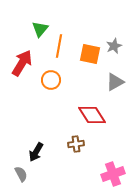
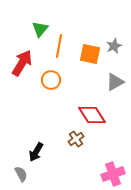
brown cross: moved 5 px up; rotated 28 degrees counterclockwise
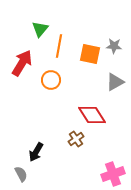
gray star: rotated 28 degrees clockwise
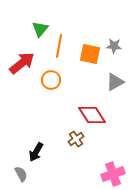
red arrow: rotated 20 degrees clockwise
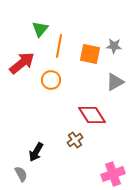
brown cross: moved 1 px left, 1 px down
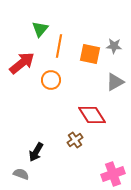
gray semicircle: rotated 42 degrees counterclockwise
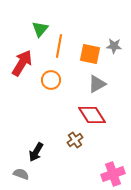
red arrow: rotated 20 degrees counterclockwise
gray triangle: moved 18 px left, 2 px down
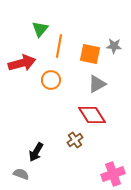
red arrow: rotated 44 degrees clockwise
